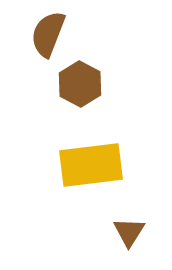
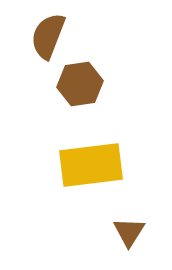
brown semicircle: moved 2 px down
brown hexagon: rotated 24 degrees clockwise
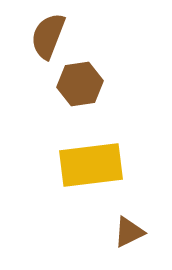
brown triangle: rotated 32 degrees clockwise
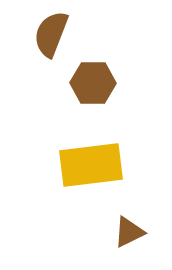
brown semicircle: moved 3 px right, 2 px up
brown hexagon: moved 13 px right, 1 px up; rotated 9 degrees clockwise
